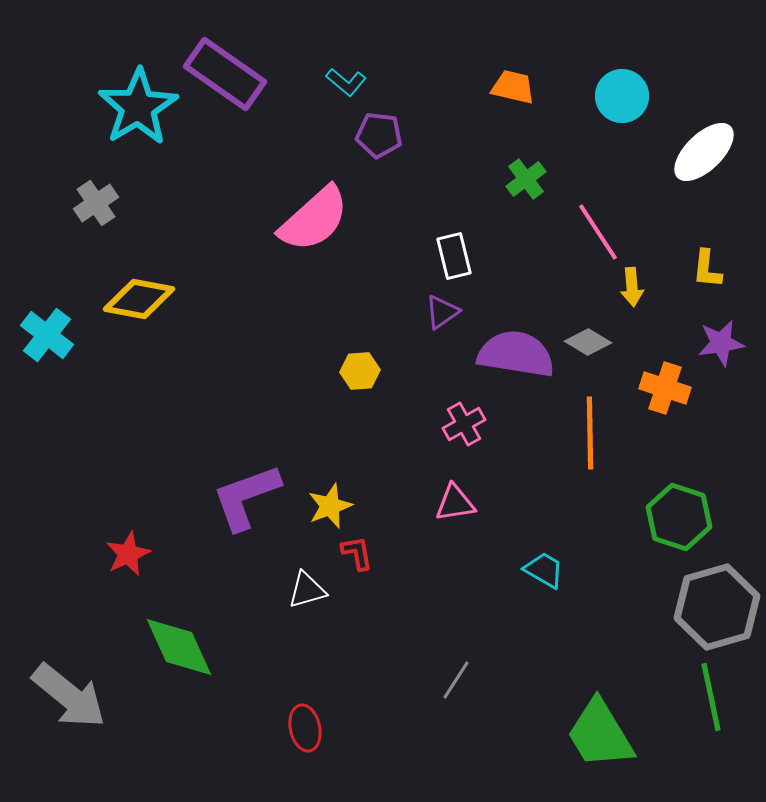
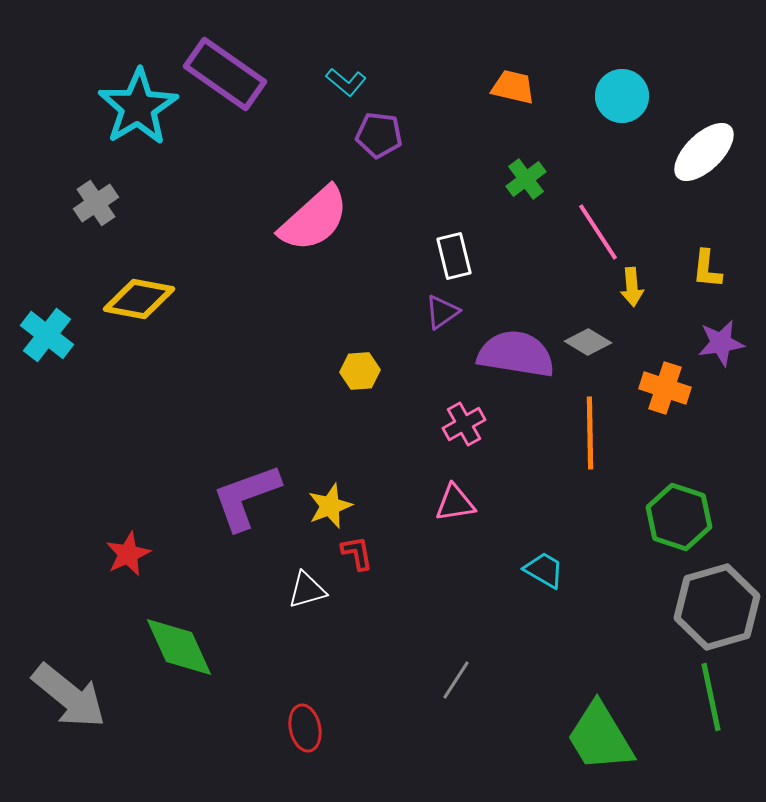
green trapezoid: moved 3 px down
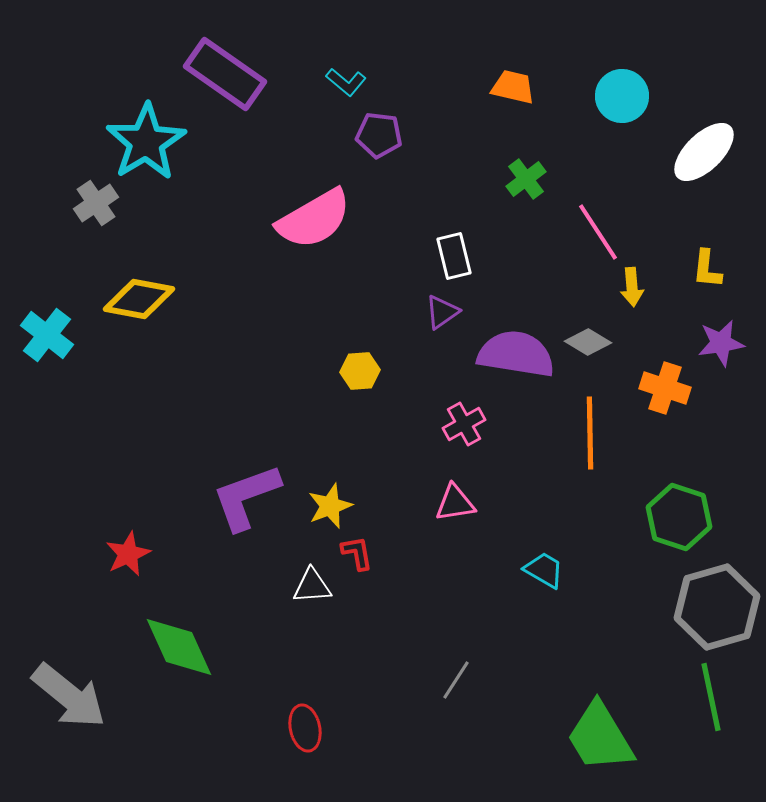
cyan star: moved 8 px right, 35 px down
pink semicircle: rotated 12 degrees clockwise
white triangle: moved 5 px right, 4 px up; rotated 12 degrees clockwise
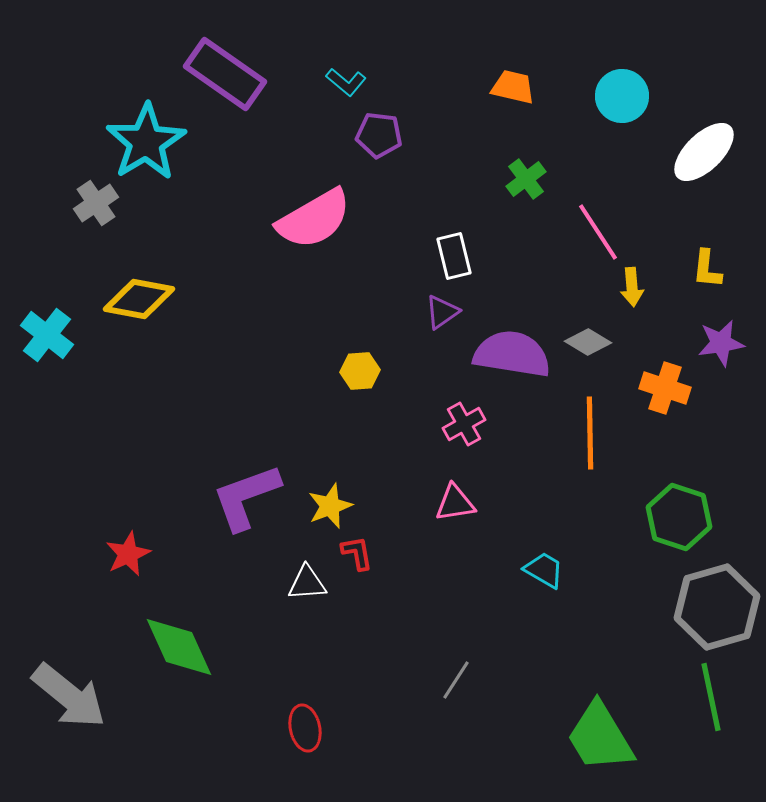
purple semicircle: moved 4 px left
white triangle: moved 5 px left, 3 px up
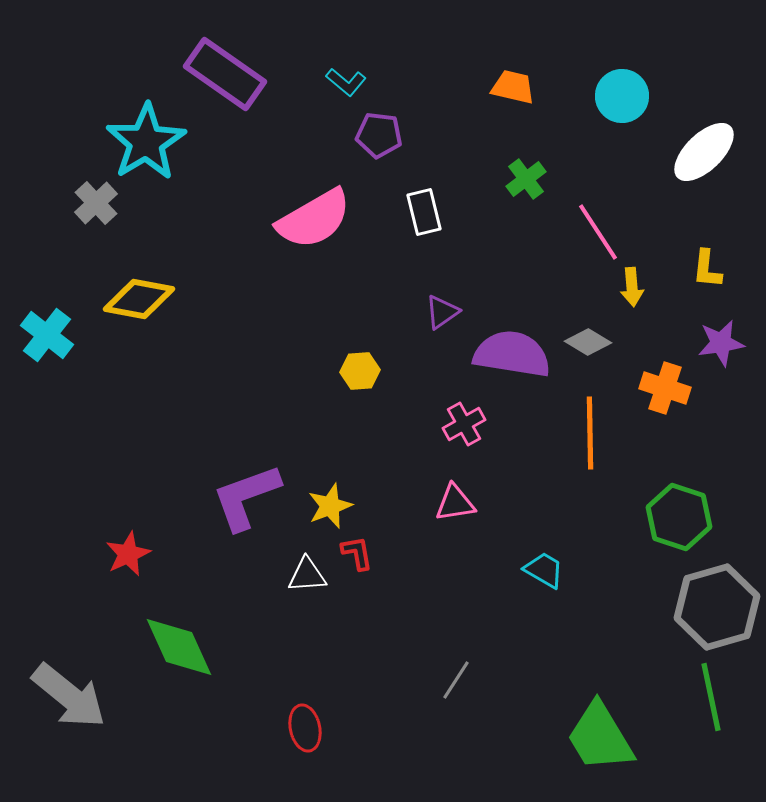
gray cross: rotated 9 degrees counterclockwise
white rectangle: moved 30 px left, 44 px up
white triangle: moved 8 px up
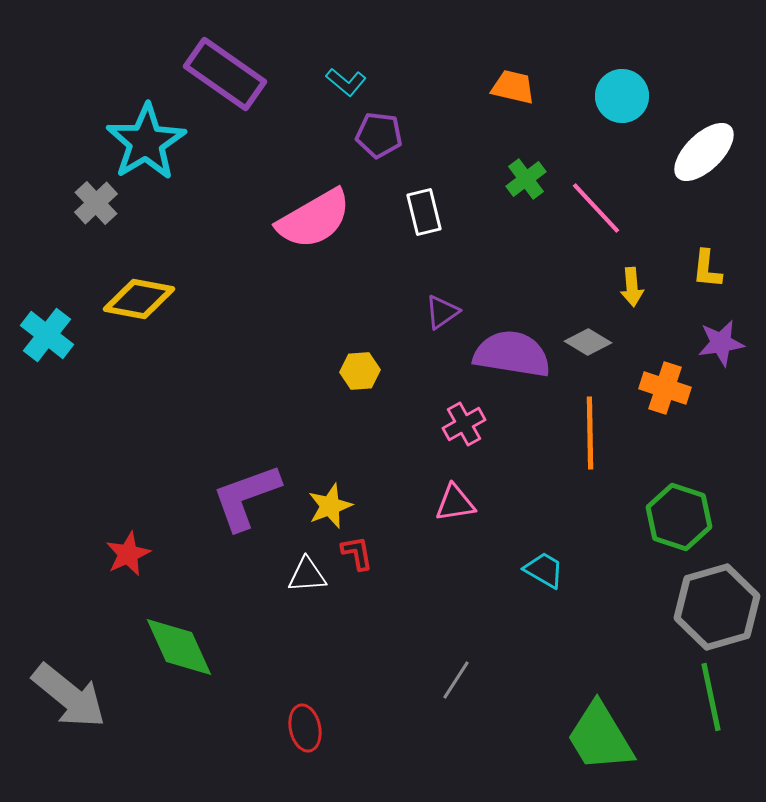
pink line: moved 2 px left, 24 px up; rotated 10 degrees counterclockwise
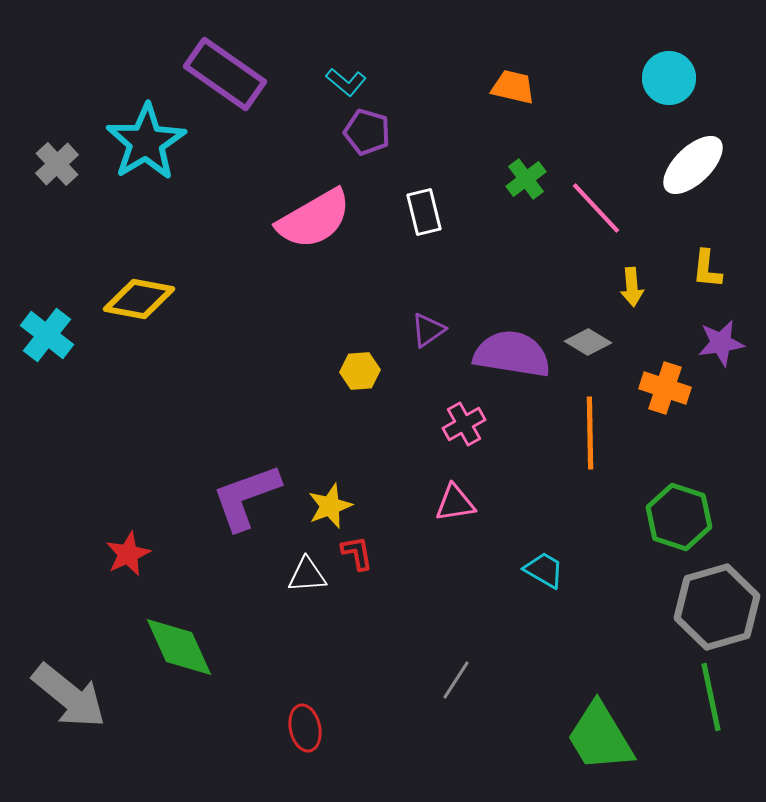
cyan circle: moved 47 px right, 18 px up
purple pentagon: moved 12 px left, 3 px up; rotated 9 degrees clockwise
white ellipse: moved 11 px left, 13 px down
gray cross: moved 39 px left, 39 px up
purple triangle: moved 14 px left, 18 px down
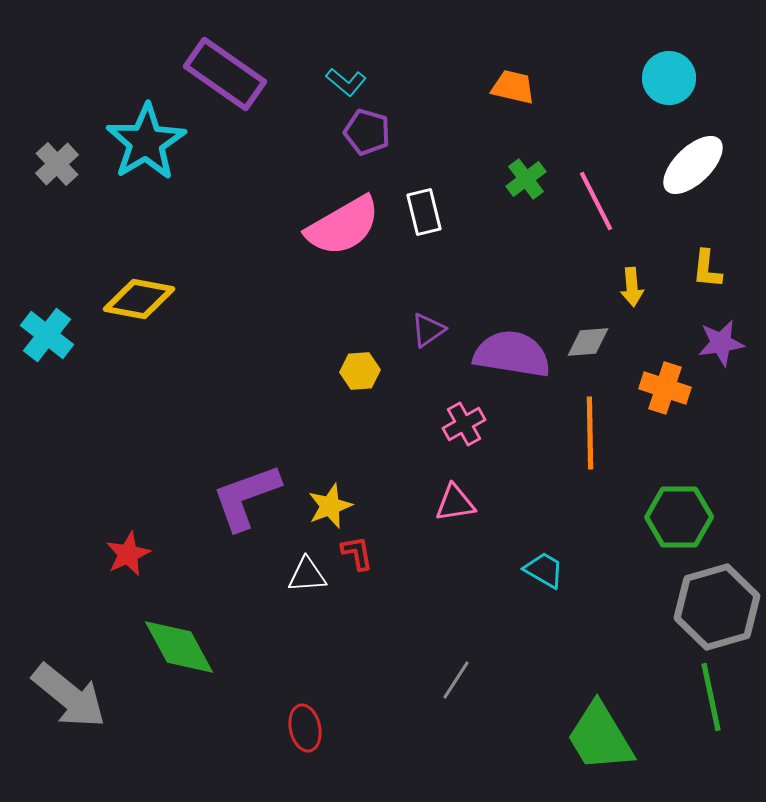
pink line: moved 7 px up; rotated 16 degrees clockwise
pink semicircle: moved 29 px right, 7 px down
gray diamond: rotated 36 degrees counterclockwise
green hexagon: rotated 18 degrees counterclockwise
green diamond: rotated 4 degrees counterclockwise
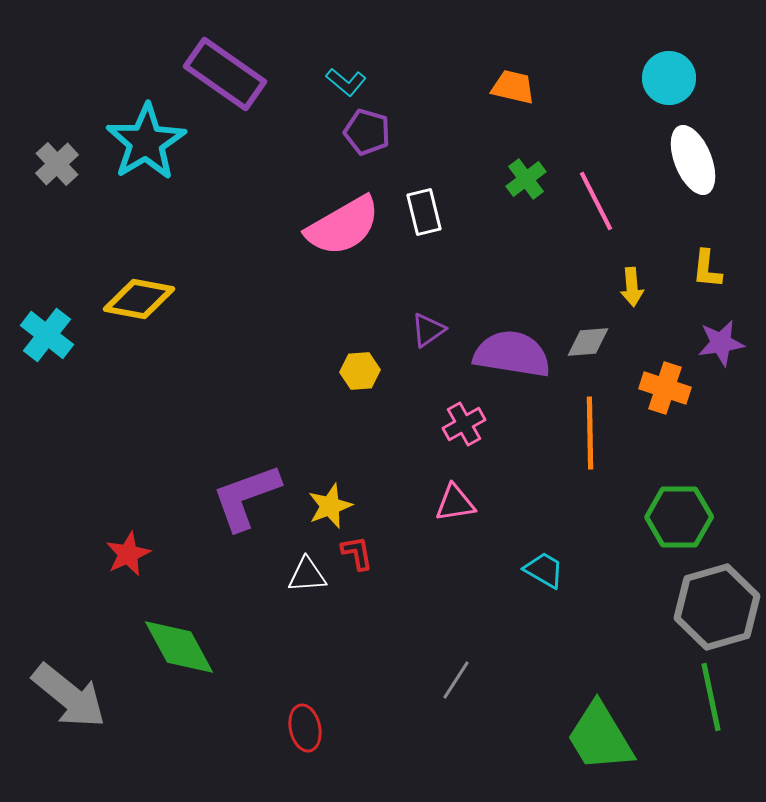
white ellipse: moved 5 px up; rotated 68 degrees counterclockwise
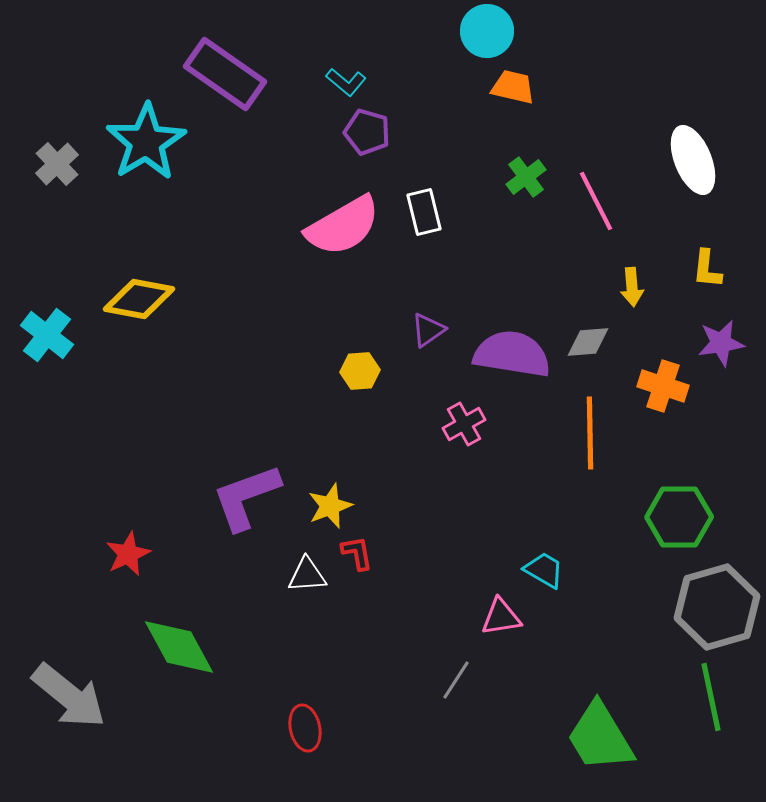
cyan circle: moved 182 px left, 47 px up
green cross: moved 2 px up
orange cross: moved 2 px left, 2 px up
pink triangle: moved 46 px right, 114 px down
